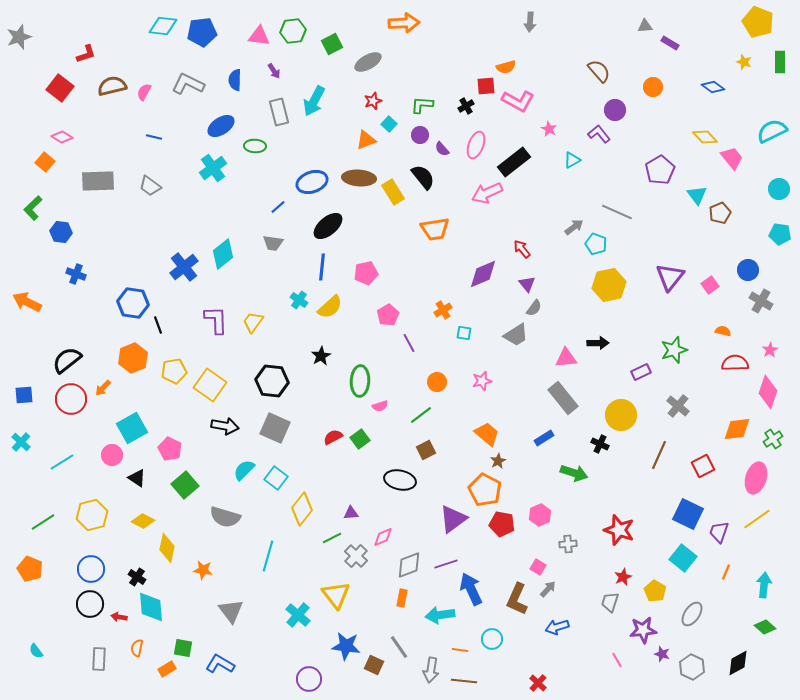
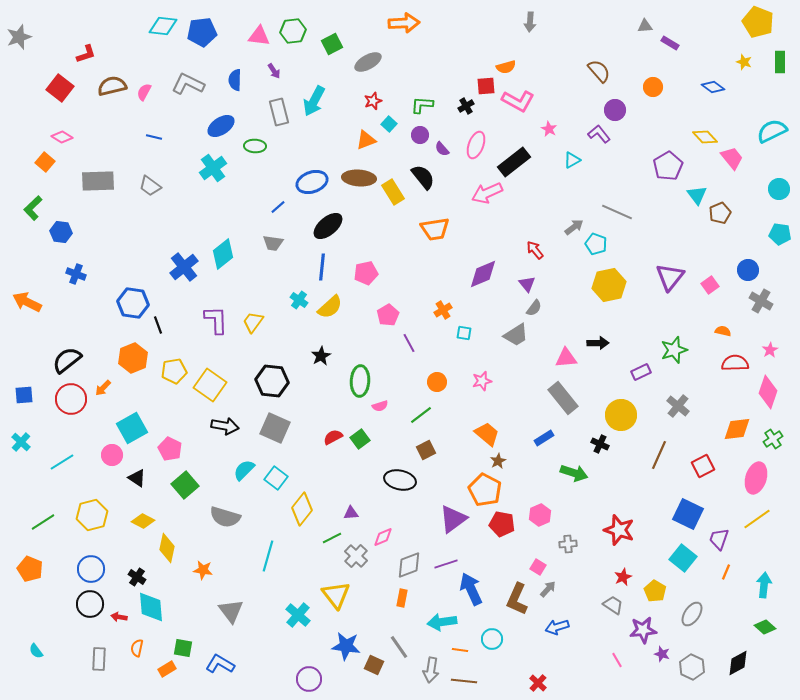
purple pentagon at (660, 170): moved 8 px right, 4 px up
red arrow at (522, 249): moved 13 px right, 1 px down
purple trapezoid at (719, 532): moved 7 px down
gray trapezoid at (610, 602): moved 3 px right, 3 px down; rotated 105 degrees clockwise
cyan arrow at (440, 615): moved 2 px right, 7 px down
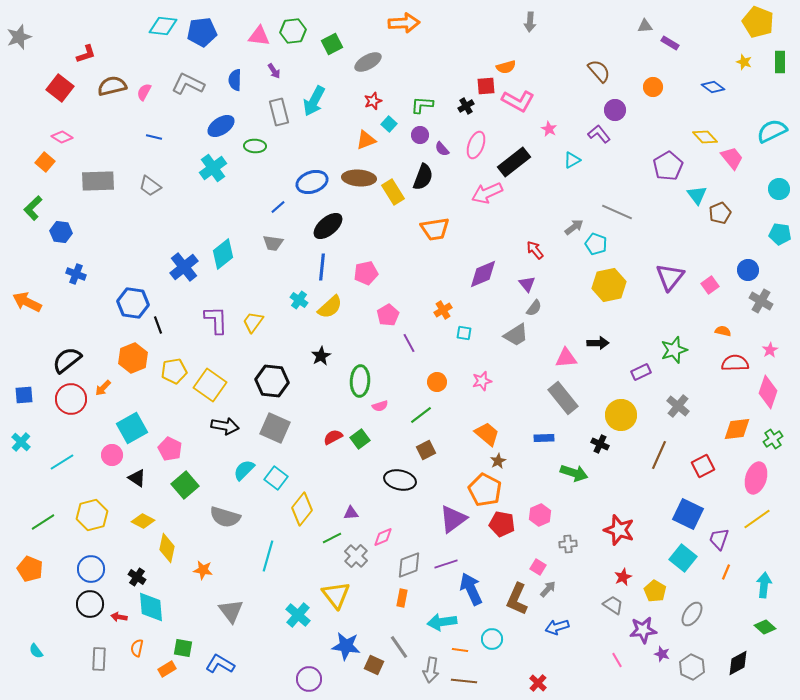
black semicircle at (423, 177): rotated 60 degrees clockwise
blue rectangle at (544, 438): rotated 30 degrees clockwise
